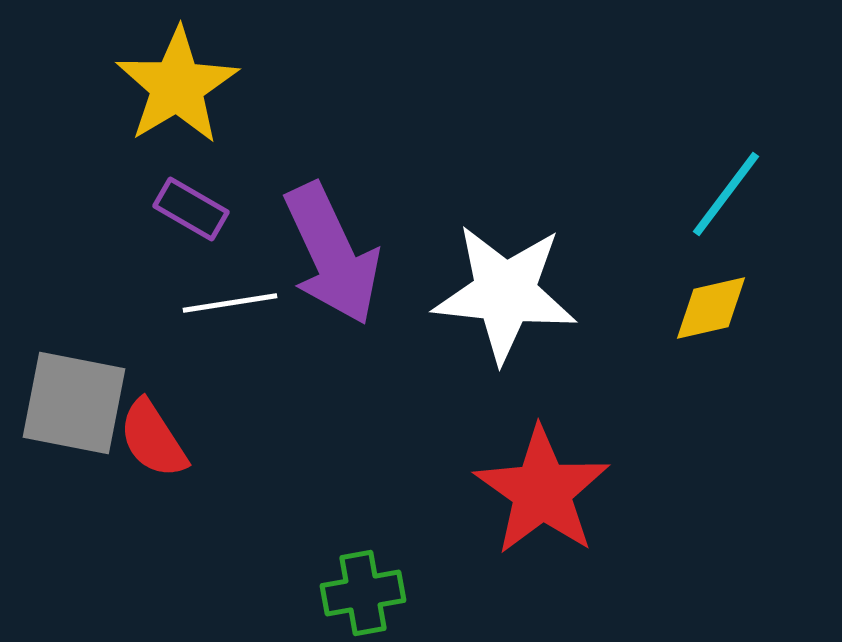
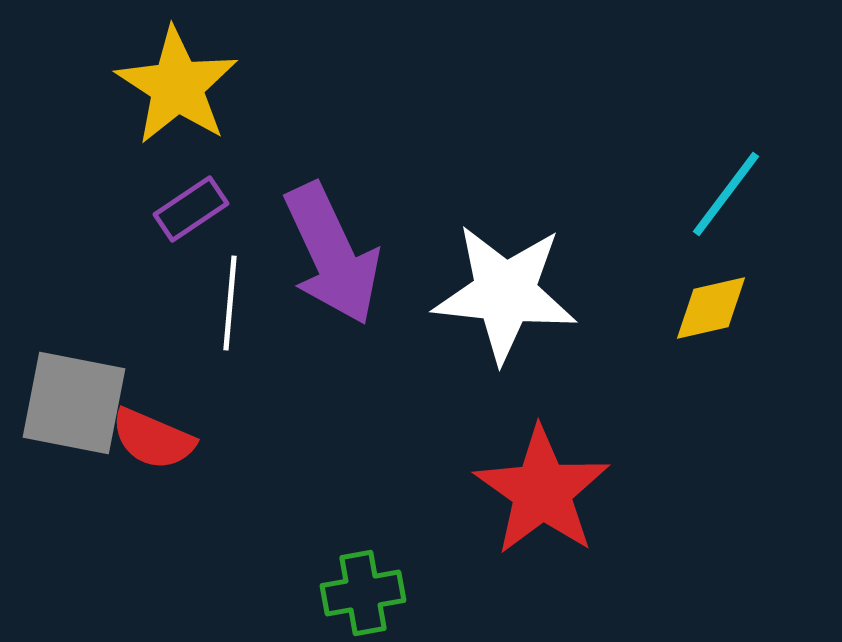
yellow star: rotated 8 degrees counterclockwise
purple rectangle: rotated 64 degrees counterclockwise
white line: rotated 76 degrees counterclockwise
red semicircle: rotated 34 degrees counterclockwise
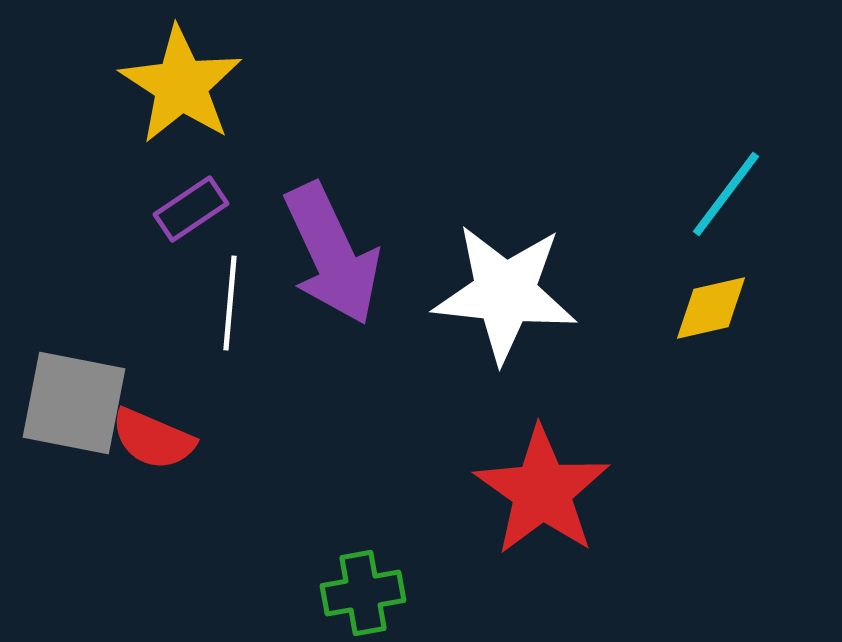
yellow star: moved 4 px right, 1 px up
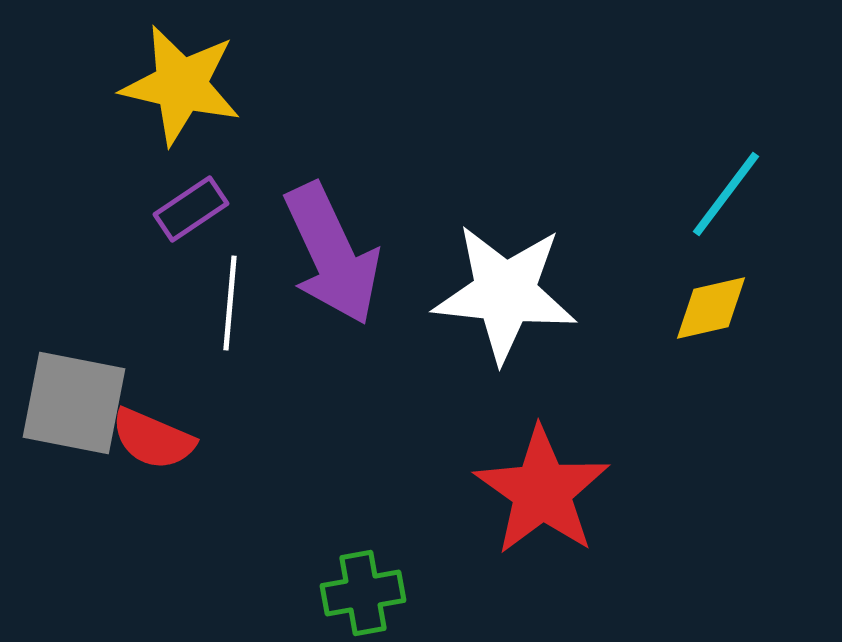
yellow star: rotated 20 degrees counterclockwise
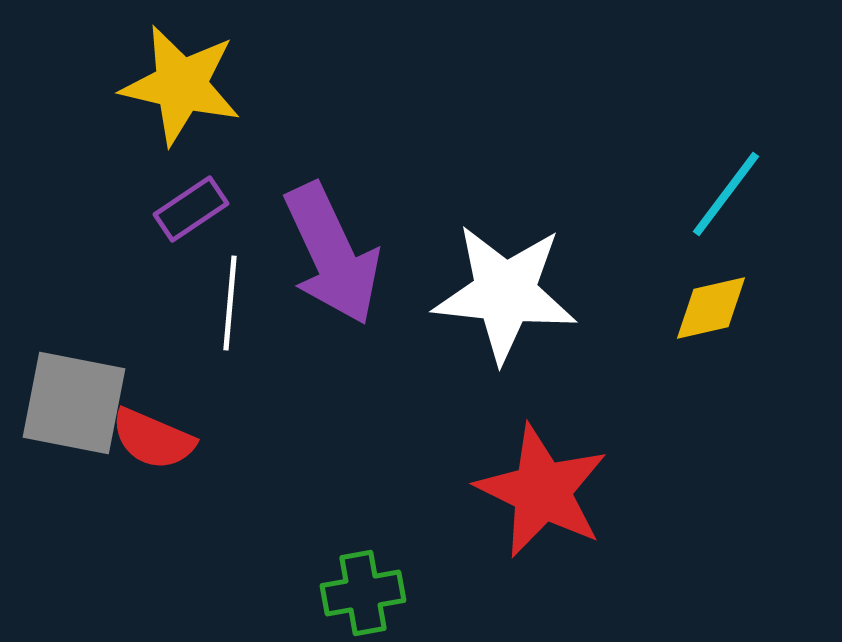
red star: rotated 9 degrees counterclockwise
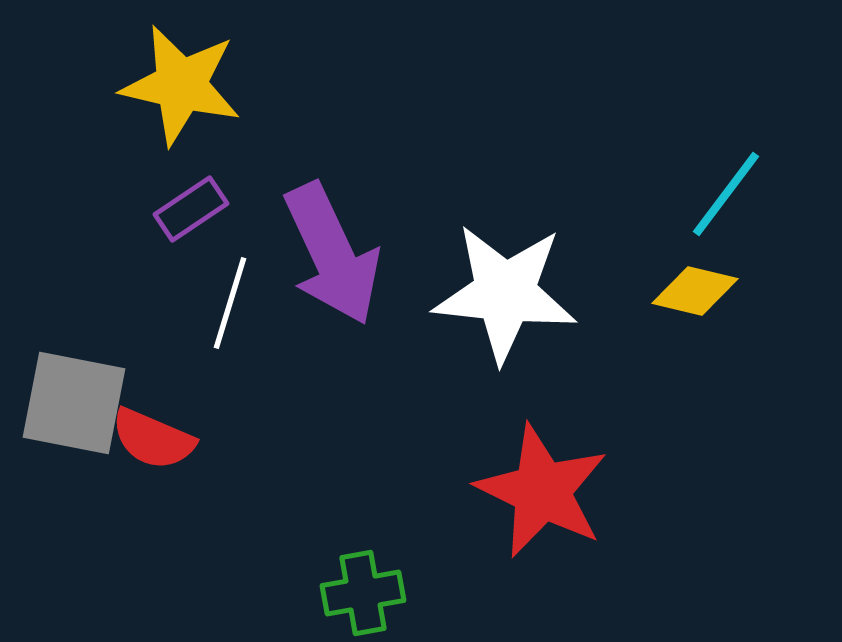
white line: rotated 12 degrees clockwise
yellow diamond: moved 16 px left, 17 px up; rotated 26 degrees clockwise
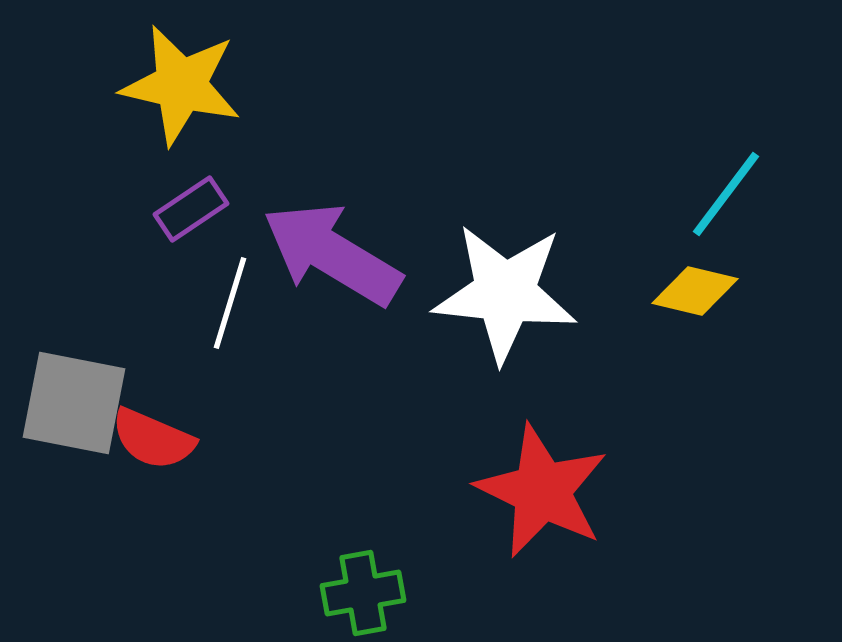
purple arrow: rotated 146 degrees clockwise
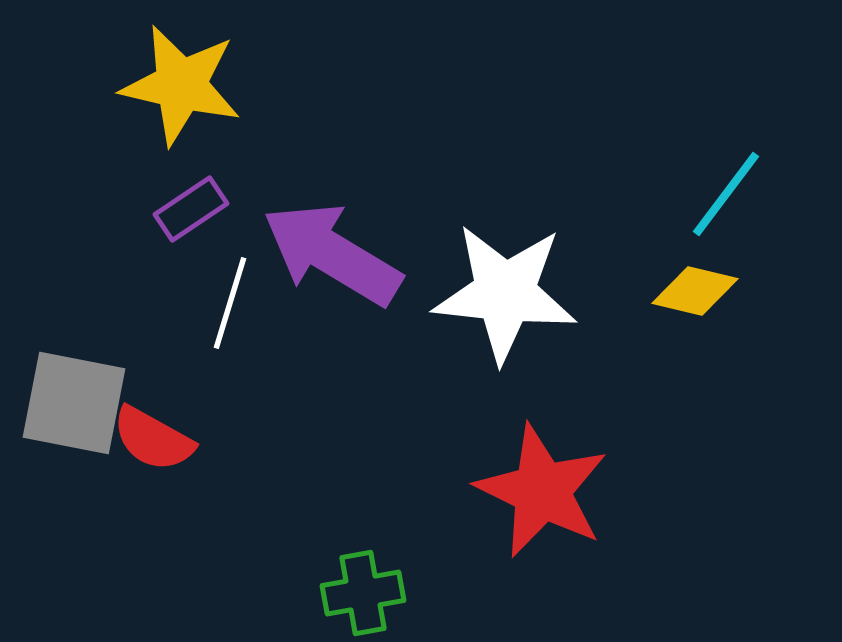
red semicircle: rotated 6 degrees clockwise
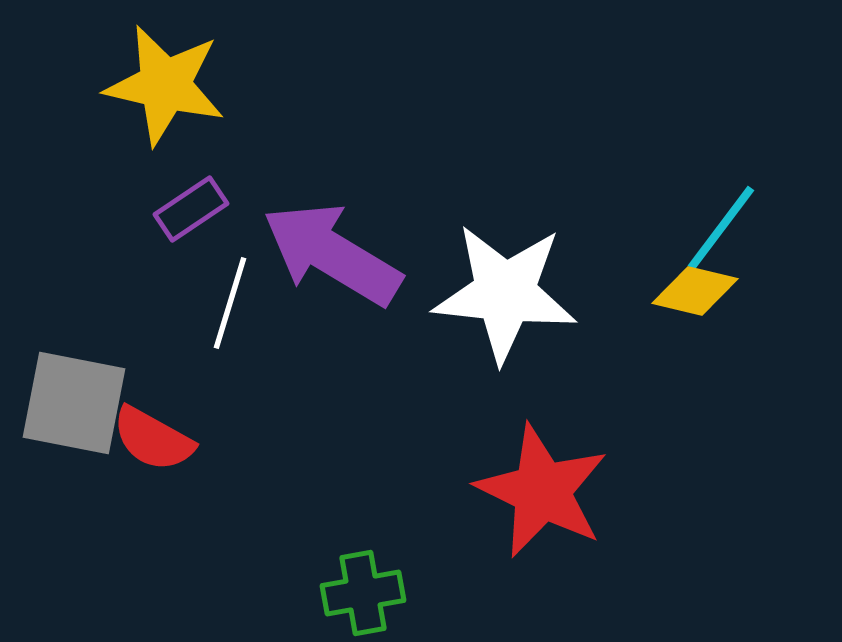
yellow star: moved 16 px left
cyan line: moved 5 px left, 34 px down
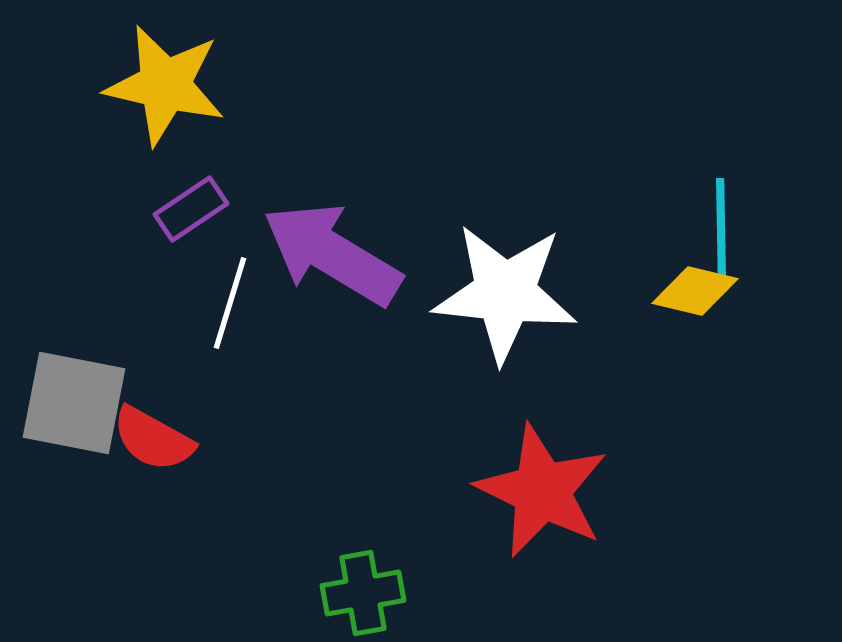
cyan line: rotated 38 degrees counterclockwise
